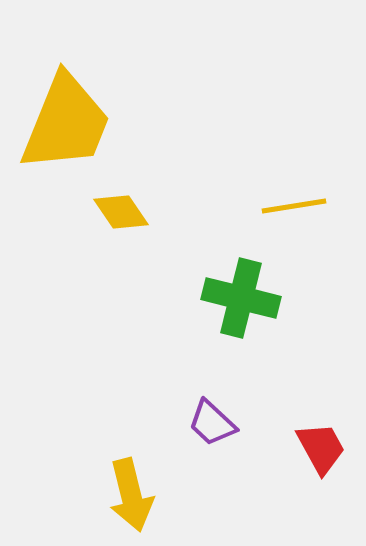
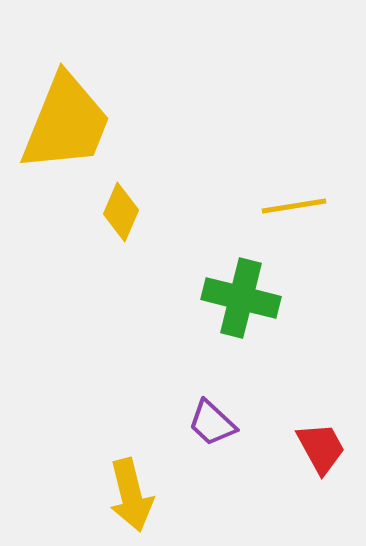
yellow diamond: rotated 58 degrees clockwise
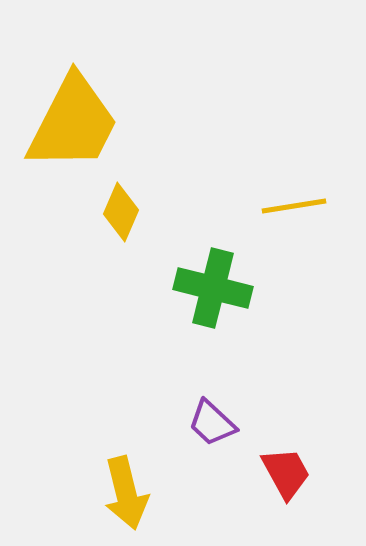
yellow trapezoid: moved 7 px right; rotated 5 degrees clockwise
green cross: moved 28 px left, 10 px up
red trapezoid: moved 35 px left, 25 px down
yellow arrow: moved 5 px left, 2 px up
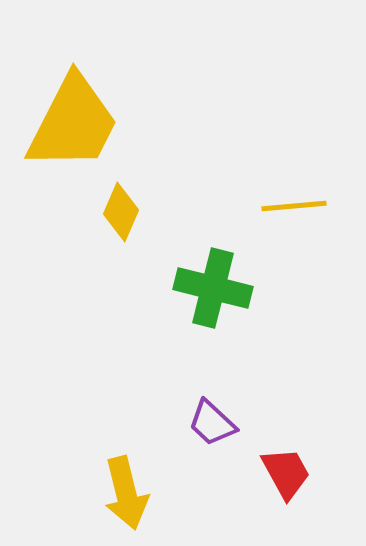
yellow line: rotated 4 degrees clockwise
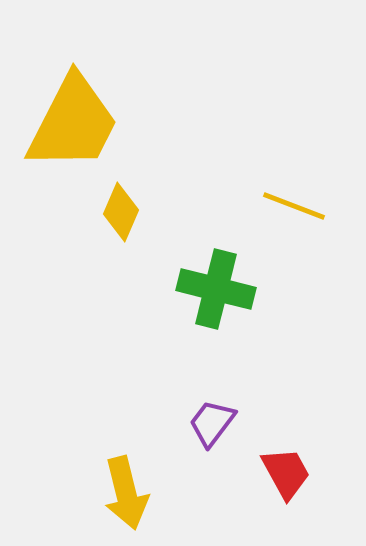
yellow line: rotated 26 degrees clockwise
green cross: moved 3 px right, 1 px down
purple trapezoid: rotated 84 degrees clockwise
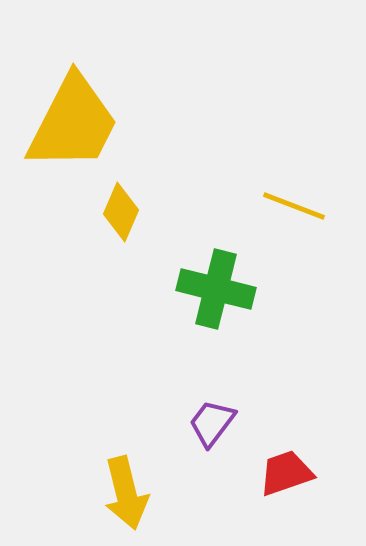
red trapezoid: rotated 80 degrees counterclockwise
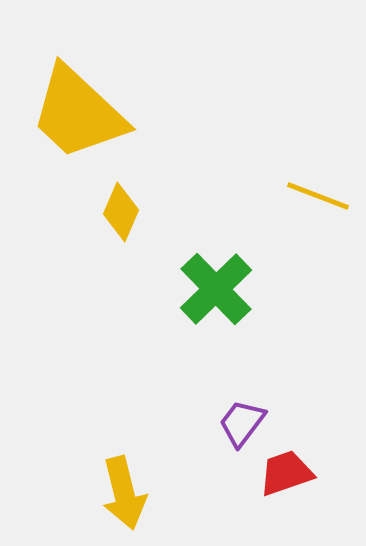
yellow trapezoid: moved 5 px right, 10 px up; rotated 106 degrees clockwise
yellow line: moved 24 px right, 10 px up
green cross: rotated 32 degrees clockwise
purple trapezoid: moved 30 px right
yellow arrow: moved 2 px left
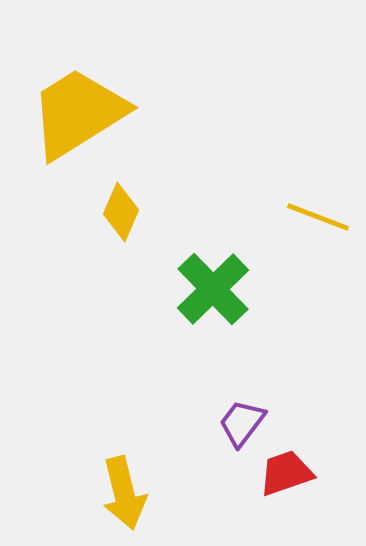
yellow trapezoid: rotated 105 degrees clockwise
yellow line: moved 21 px down
green cross: moved 3 px left
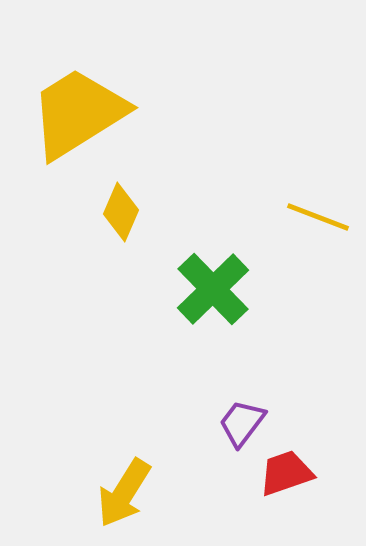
yellow arrow: rotated 46 degrees clockwise
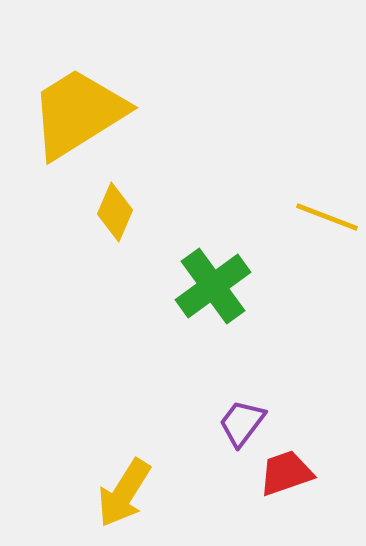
yellow diamond: moved 6 px left
yellow line: moved 9 px right
green cross: moved 3 px up; rotated 8 degrees clockwise
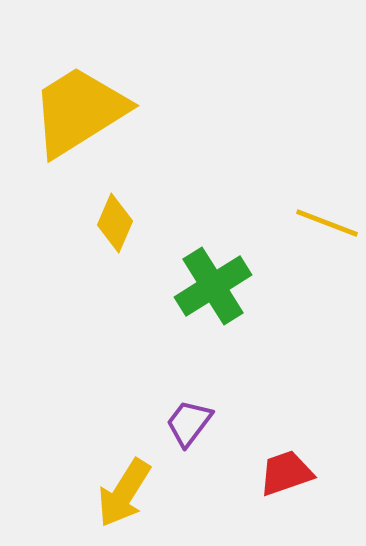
yellow trapezoid: moved 1 px right, 2 px up
yellow diamond: moved 11 px down
yellow line: moved 6 px down
green cross: rotated 4 degrees clockwise
purple trapezoid: moved 53 px left
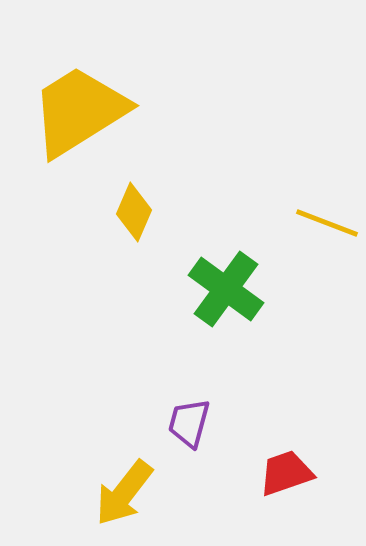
yellow diamond: moved 19 px right, 11 px up
green cross: moved 13 px right, 3 px down; rotated 22 degrees counterclockwise
purple trapezoid: rotated 22 degrees counterclockwise
yellow arrow: rotated 6 degrees clockwise
